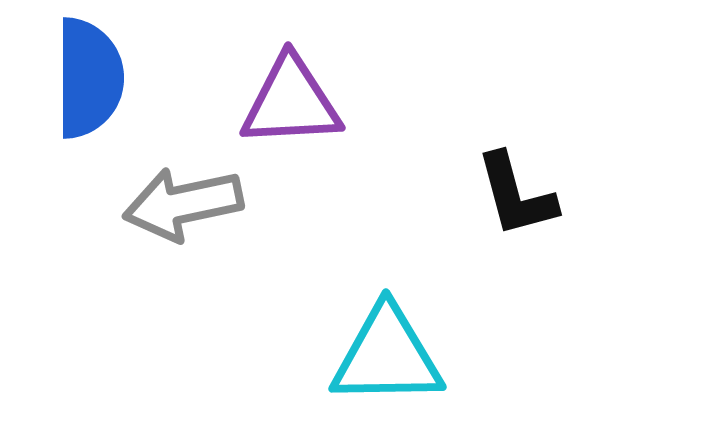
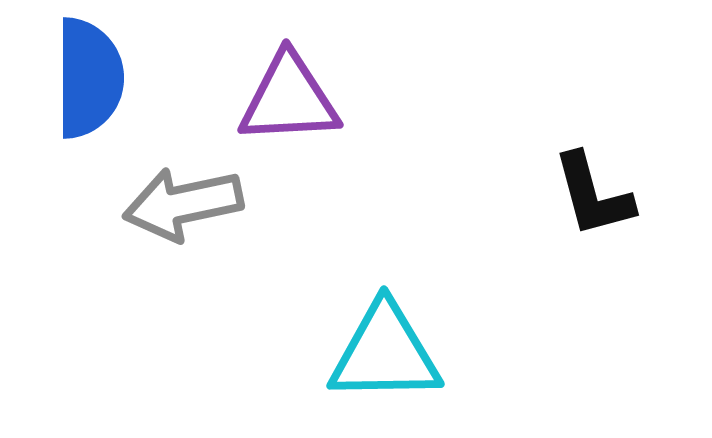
purple triangle: moved 2 px left, 3 px up
black L-shape: moved 77 px right
cyan triangle: moved 2 px left, 3 px up
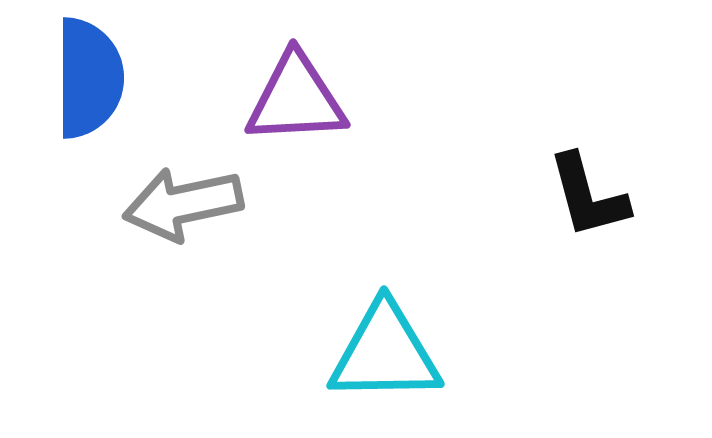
purple triangle: moved 7 px right
black L-shape: moved 5 px left, 1 px down
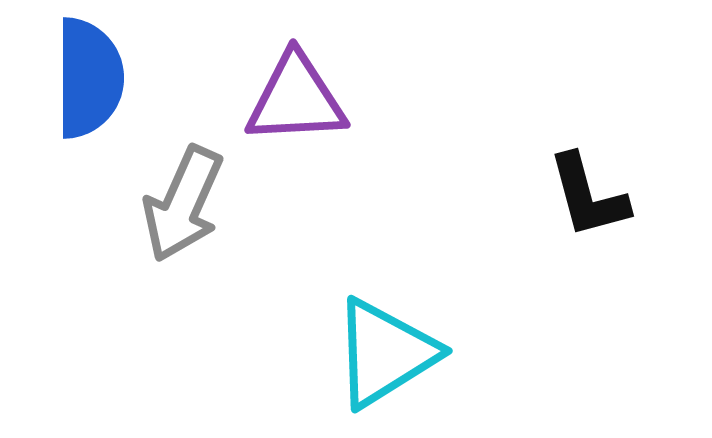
gray arrow: rotated 54 degrees counterclockwise
cyan triangle: rotated 31 degrees counterclockwise
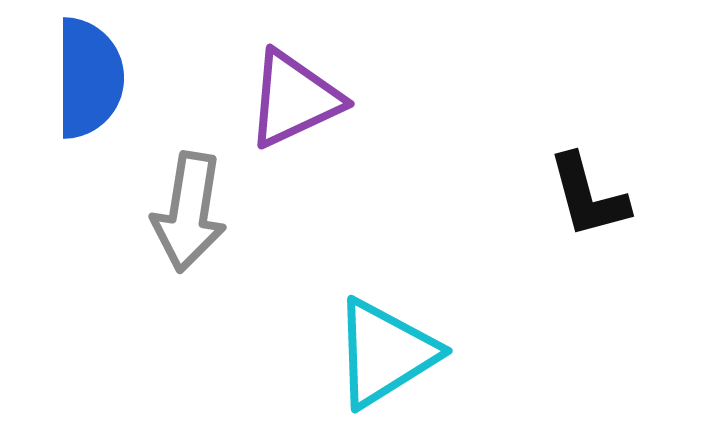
purple triangle: moved 2 px left; rotated 22 degrees counterclockwise
gray arrow: moved 6 px right, 8 px down; rotated 15 degrees counterclockwise
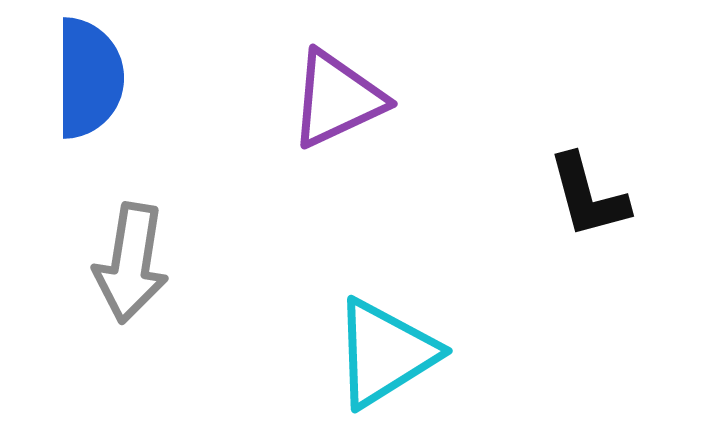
purple triangle: moved 43 px right
gray arrow: moved 58 px left, 51 px down
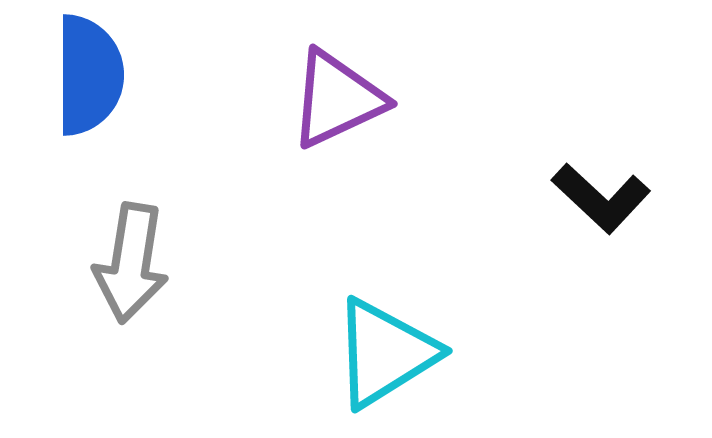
blue semicircle: moved 3 px up
black L-shape: moved 13 px right, 2 px down; rotated 32 degrees counterclockwise
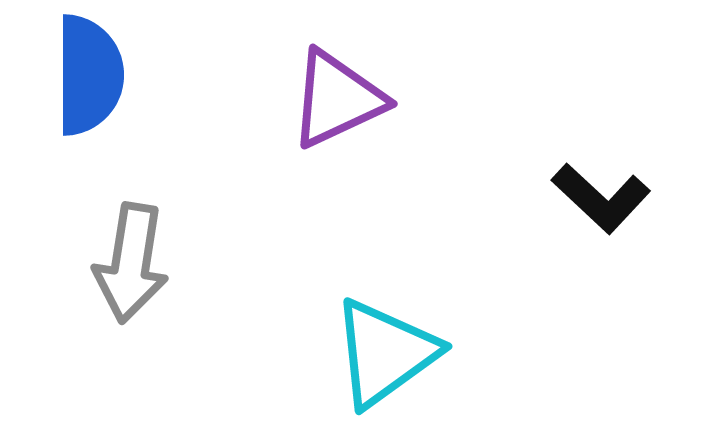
cyan triangle: rotated 4 degrees counterclockwise
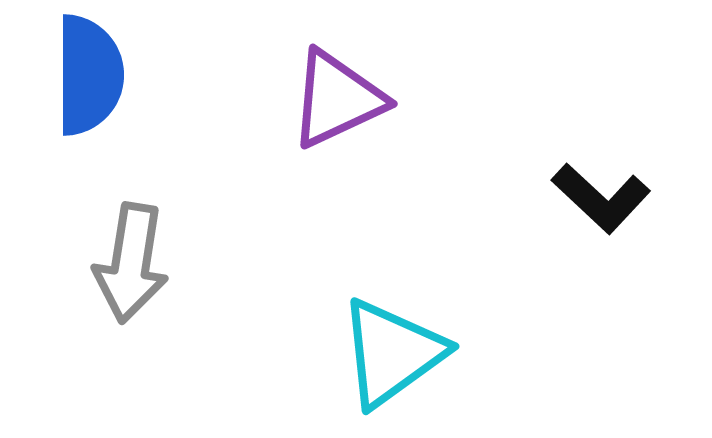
cyan triangle: moved 7 px right
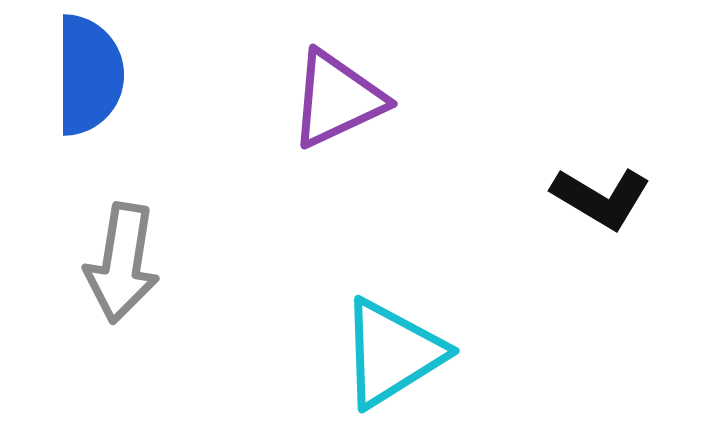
black L-shape: rotated 12 degrees counterclockwise
gray arrow: moved 9 px left
cyan triangle: rotated 4 degrees clockwise
